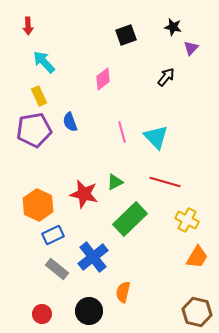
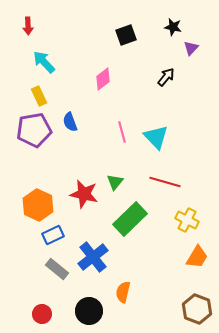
green triangle: rotated 24 degrees counterclockwise
brown hexagon: moved 3 px up; rotated 8 degrees clockwise
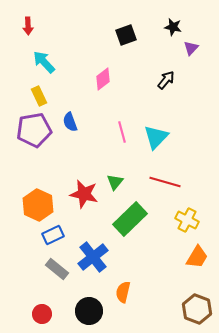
black arrow: moved 3 px down
cyan triangle: rotated 28 degrees clockwise
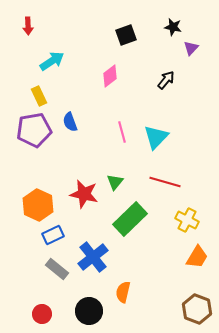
cyan arrow: moved 8 px right, 1 px up; rotated 100 degrees clockwise
pink diamond: moved 7 px right, 3 px up
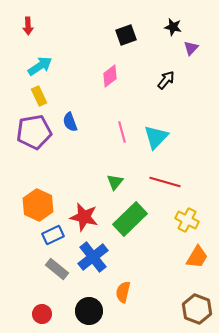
cyan arrow: moved 12 px left, 5 px down
purple pentagon: moved 2 px down
red star: moved 23 px down
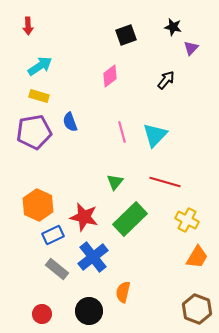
yellow rectangle: rotated 48 degrees counterclockwise
cyan triangle: moved 1 px left, 2 px up
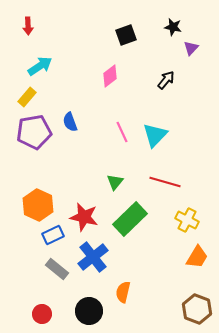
yellow rectangle: moved 12 px left, 1 px down; rotated 66 degrees counterclockwise
pink line: rotated 10 degrees counterclockwise
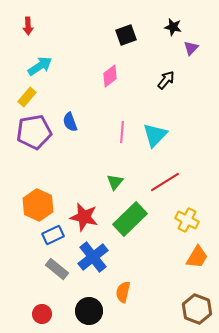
pink line: rotated 30 degrees clockwise
red line: rotated 48 degrees counterclockwise
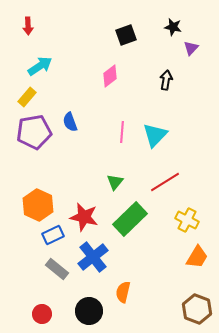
black arrow: rotated 30 degrees counterclockwise
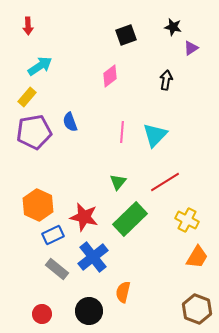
purple triangle: rotated 14 degrees clockwise
green triangle: moved 3 px right
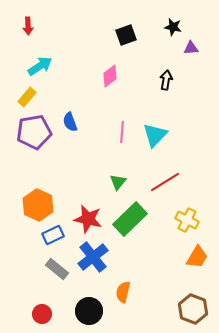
purple triangle: rotated 28 degrees clockwise
red star: moved 4 px right, 2 px down
brown hexagon: moved 4 px left
